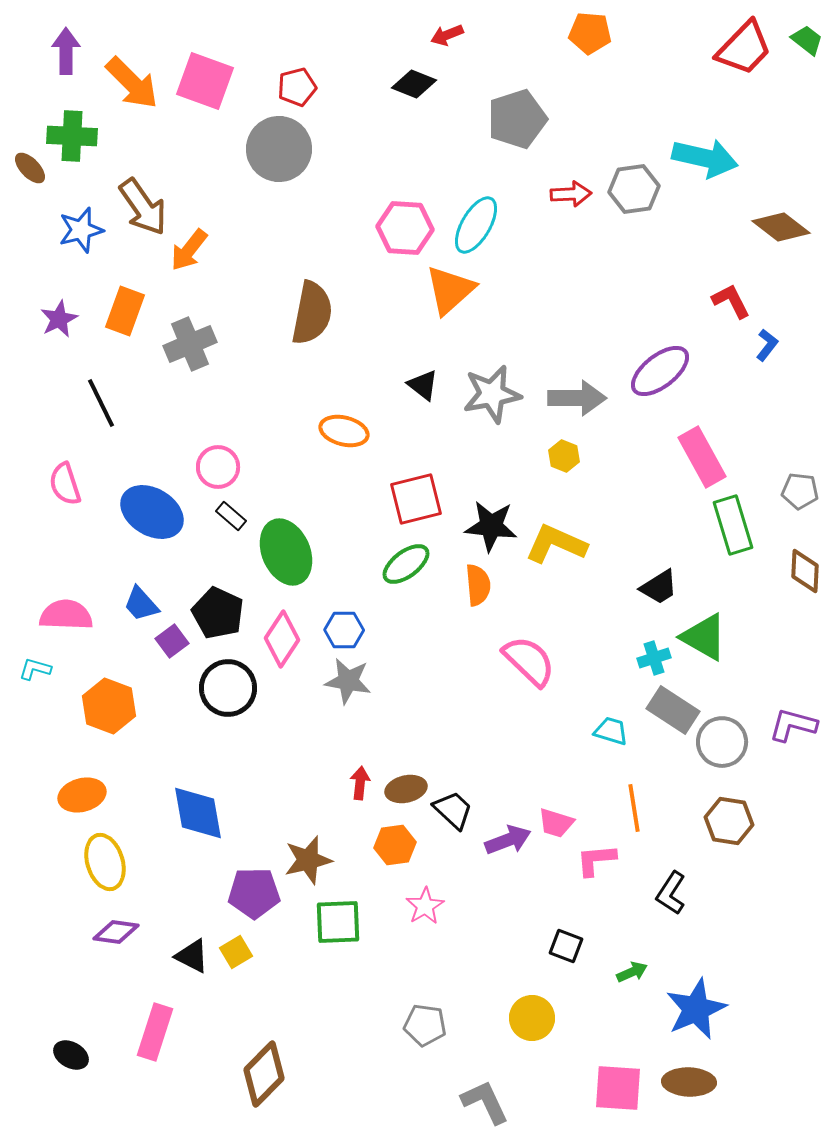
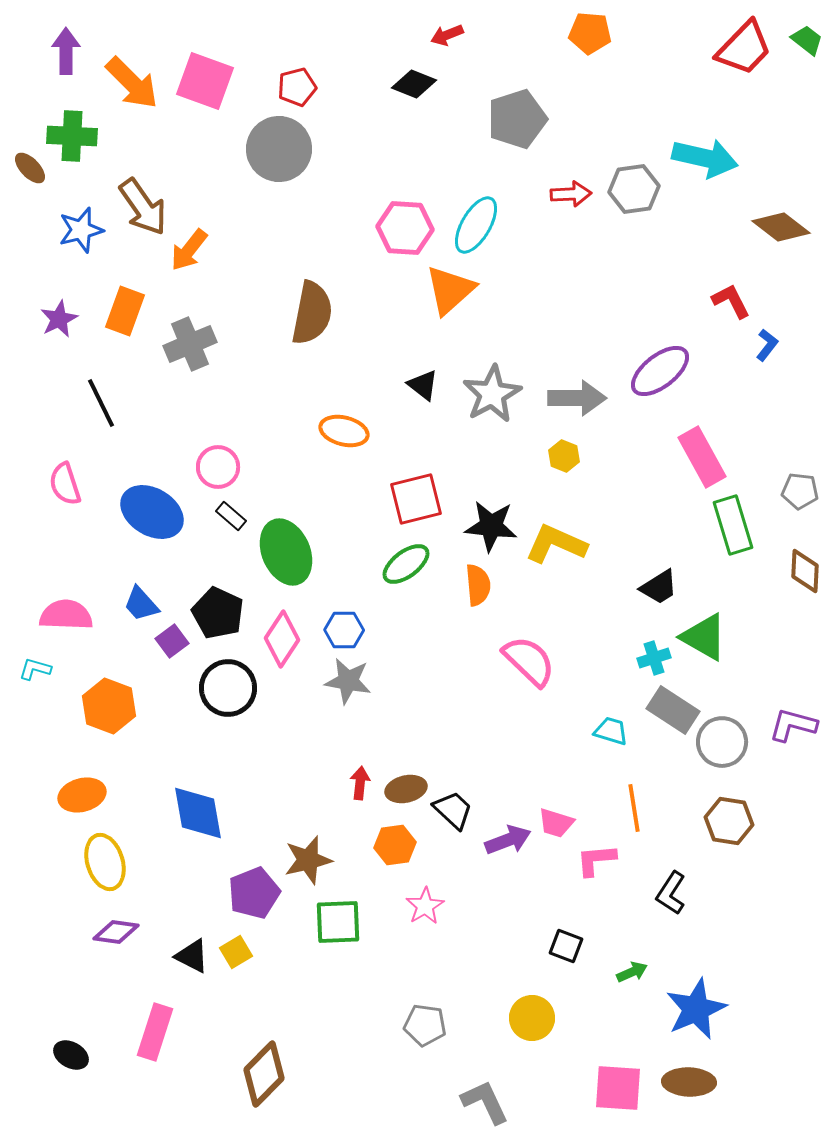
gray star at (492, 394): rotated 18 degrees counterclockwise
purple pentagon at (254, 893): rotated 21 degrees counterclockwise
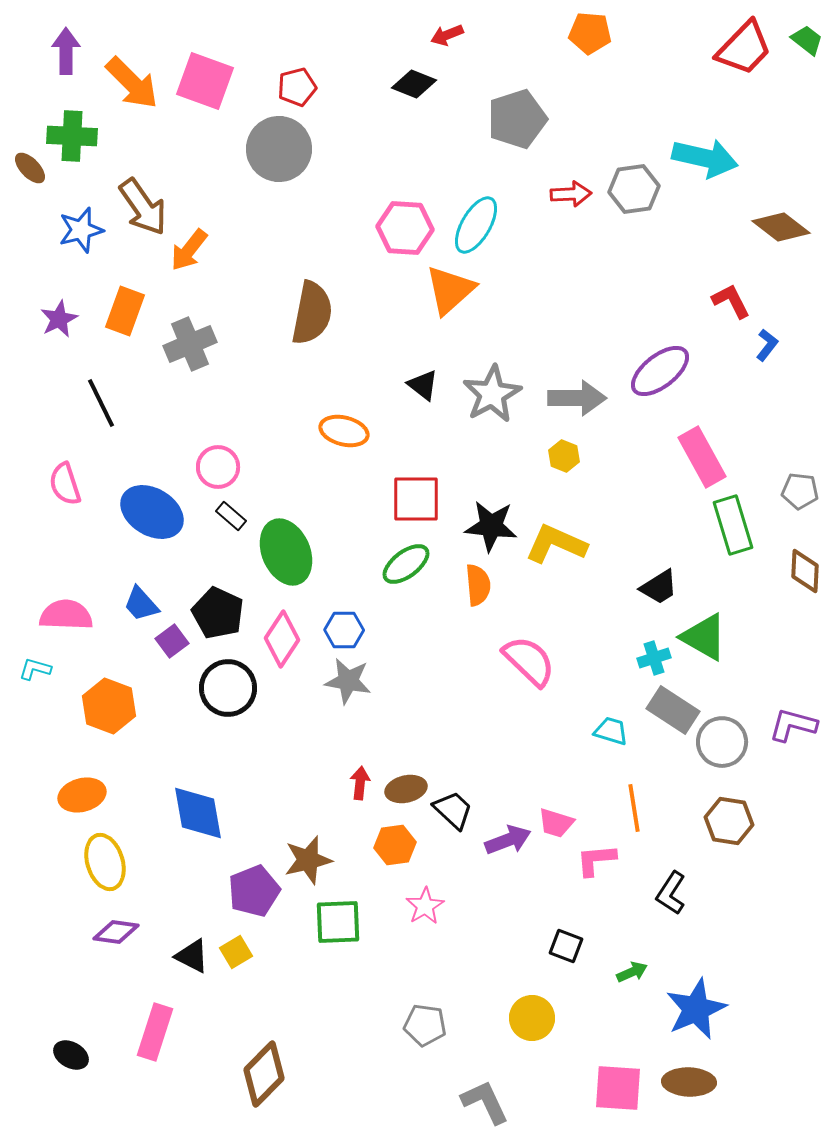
red square at (416, 499): rotated 14 degrees clockwise
purple pentagon at (254, 893): moved 2 px up
